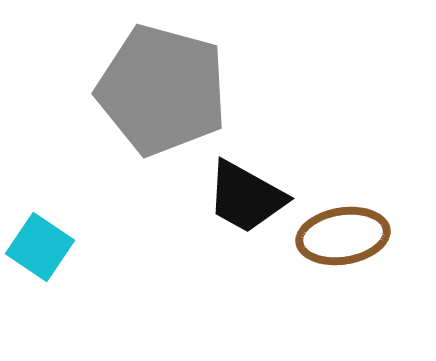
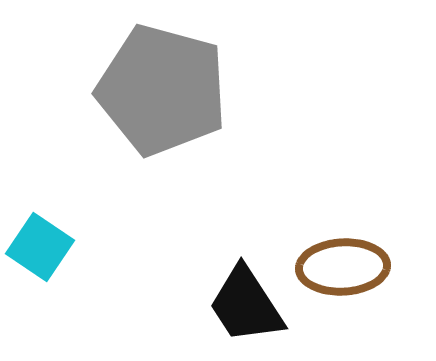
black trapezoid: moved 108 px down; rotated 28 degrees clockwise
brown ellipse: moved 31 px down; rotated 6 degrees clockwise
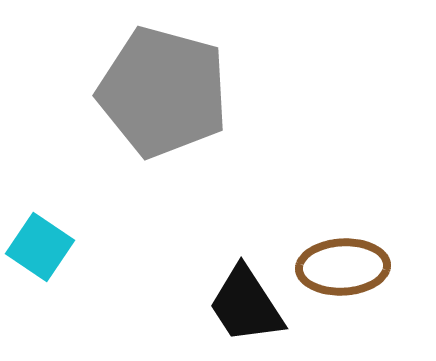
gray pentagon: moved 1 px right, 2 px down
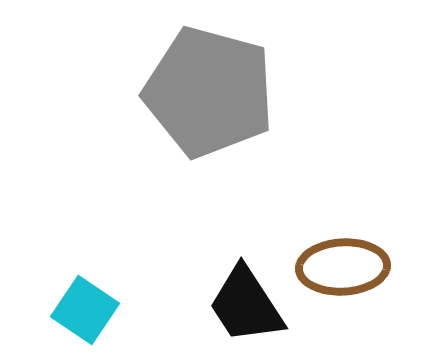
gray pentagon: moved 46 px right
cyan square: moved 45 px right, 63 px down
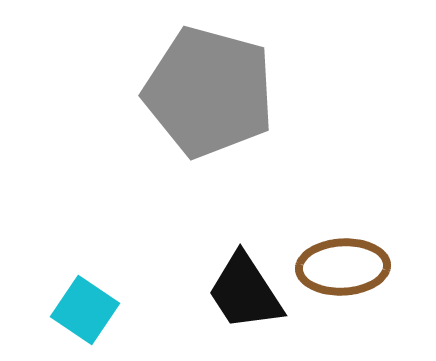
black trapezoid: moved 1 px left, 13 px up
